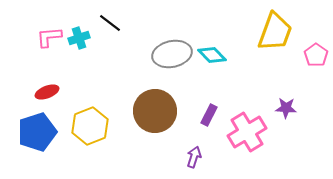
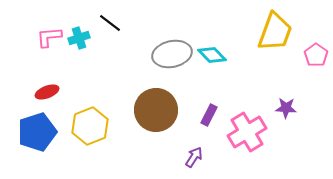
brown circle: moved 1 px right, 1 px up
purple arrow: rotated 15 degrees clockwise
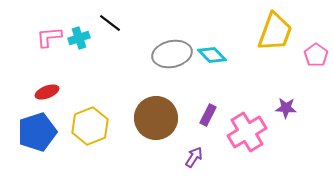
brown circle: moved 8 px down
purple rectangle: moved 1 px left
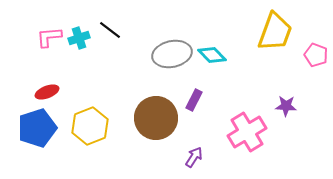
black line: moved 7 px down
pink pentagon: rotated 15 degrees counterclockwise
purple star: moved 2 px up
purple rectangle: moved 14 px left, 15 px up
blue pentagon: moved 4 px up
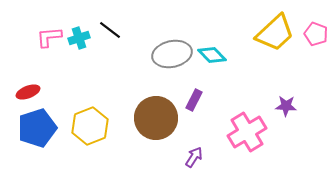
yellow trapezoid: moved 1 px down; rotated 27 degrees clockwise
pink pentagon: moved 21 px up
red ellipse: moved 19 px left
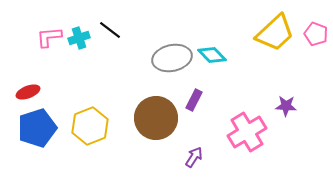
gray ellipse: moved 4 px down
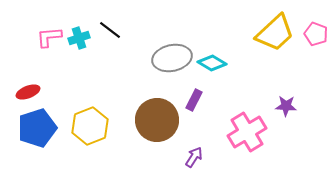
cyan diamond: moved 8 px down; rotated 16 degrees counterclockwise
brown circle: moved 1 px right, 2 px down
